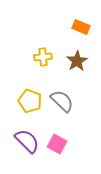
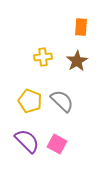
orange rectangle: rotated 72 degrees clockwise
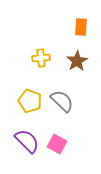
yellow cross: moved 2 px left, 1 px down
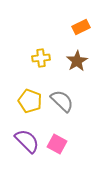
orange rectangle: rotated 60 degrees clockwise
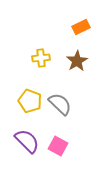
gray semicircle: moved 2 px left, 3 px down
pink square: moved 1 px right, 2 px down
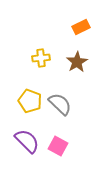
brown star: moved 1 px down
